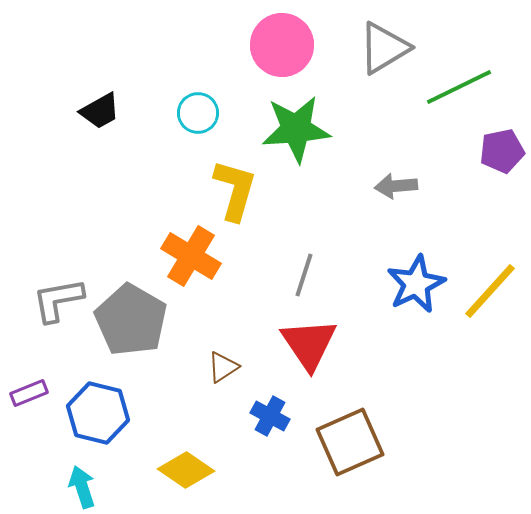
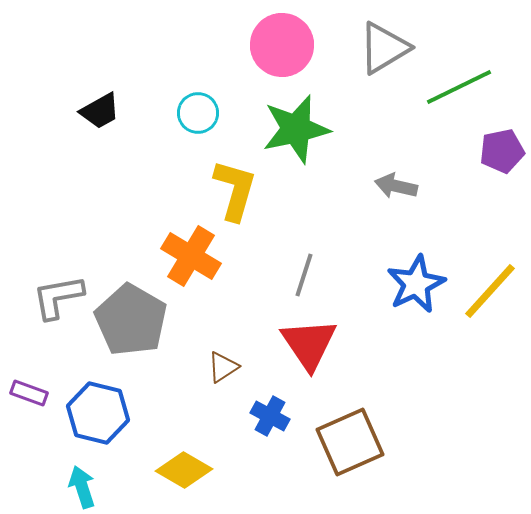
green star: rotated 8 degrees counterclockwise
gray arrow: rotated 18 degrees clockwise
gray L-shape: moved 3 px up
purple rectangle: rotated 42 degrees clockwise
yellow diamond: moved 2 px left; rotated 4 degrees counterclockwise
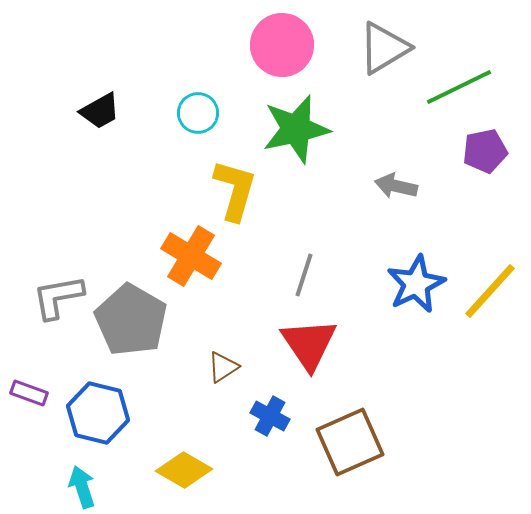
purple pentagon: moved 17 px left
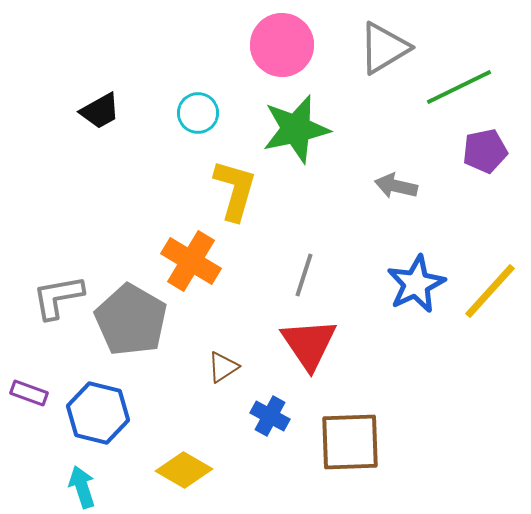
orange cross: moved 5 px down
brown square: rotated 22 degrees clockwise
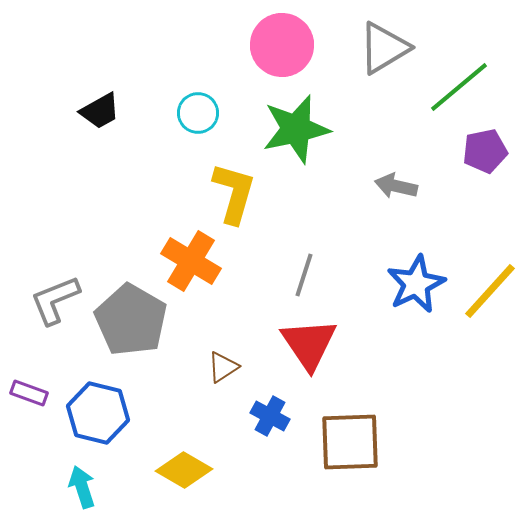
green line: rotated 14 degrees counterclockwise
yellow L-shape: moved 1 px left, 3 px down
gray L-shape: moved 3 px left, 3 px down; rotated 12 degrees counterclockwise
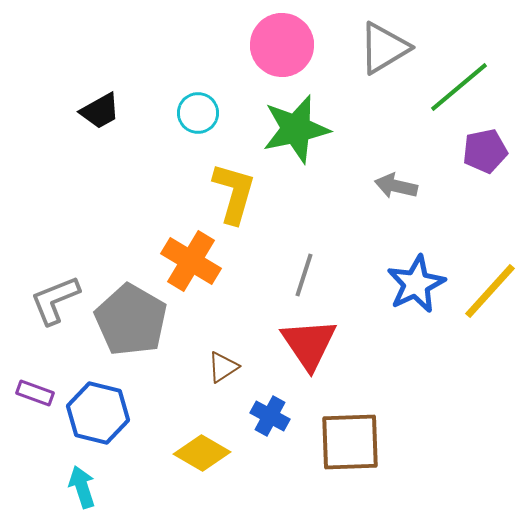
purple rectangle: moved 6 px right
yellow diamond: moved 18 px right, 17 px up
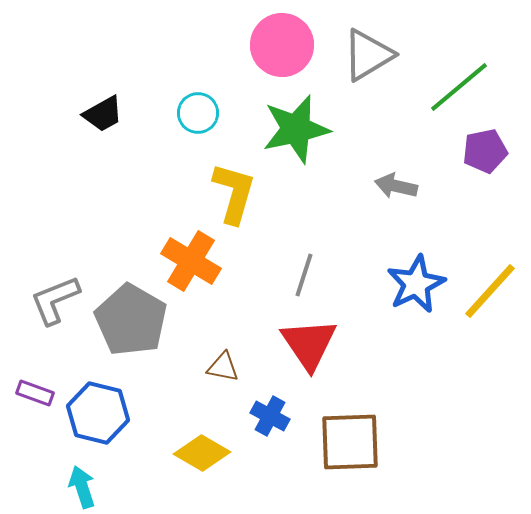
gray triangle: moved 16 px left, 7 px down
black trapezoid: moved 3 px right, 3 px down
brown triangle: rotated 44 degrees clockwise
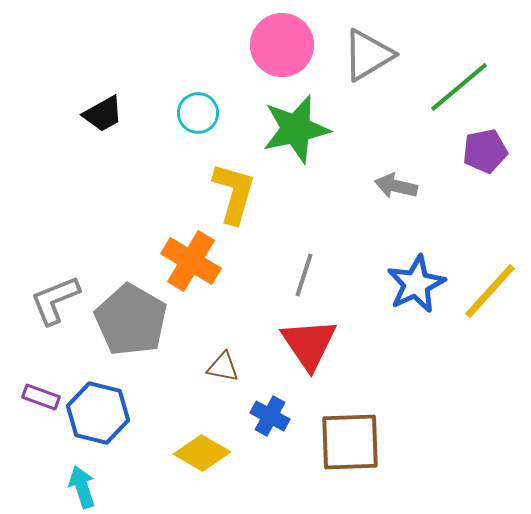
purple rectangle: moved 6 px right, 4 px down
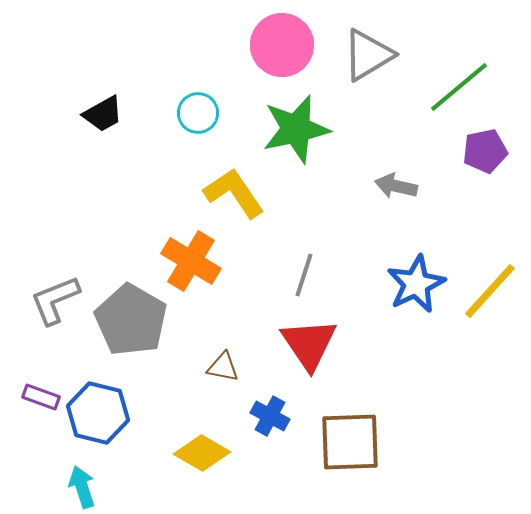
yellow L-shape: rotated 50 degrees counterclockwise
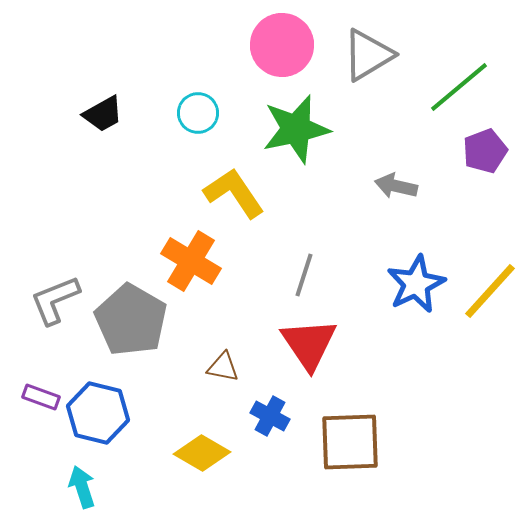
purple pentagon: rotated 9 degrees counterclockwise
